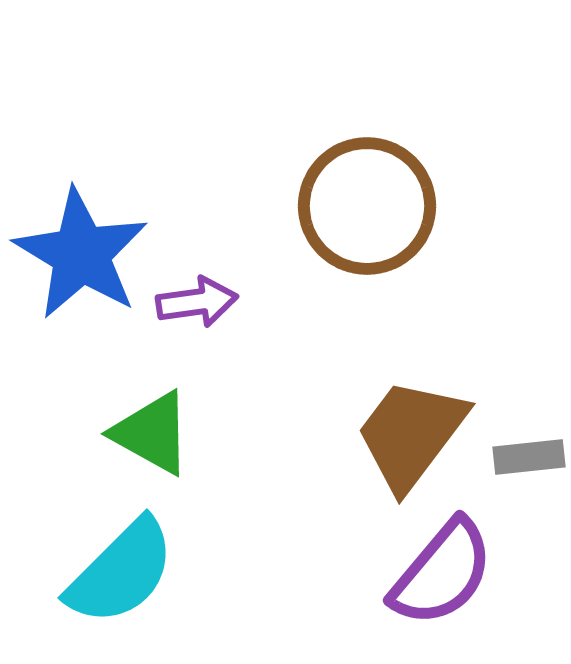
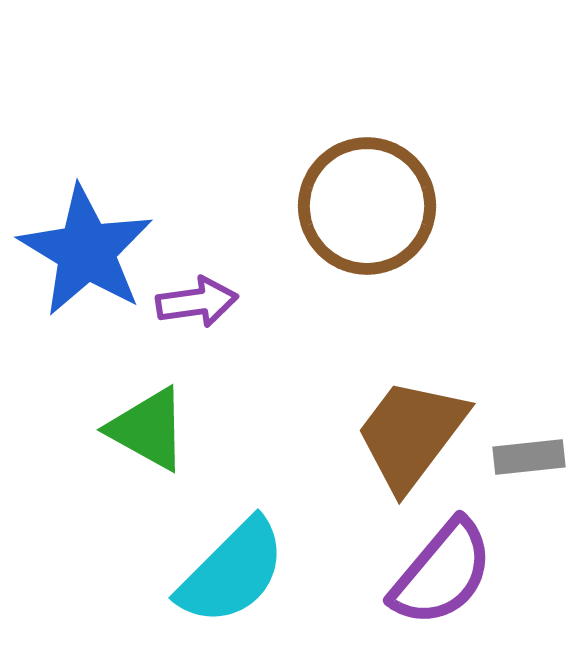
blue star: moved 5 px right, 3 px up
green triangle: moved 4 px left, 4 px up
cyan semicircle: moved 111 px right
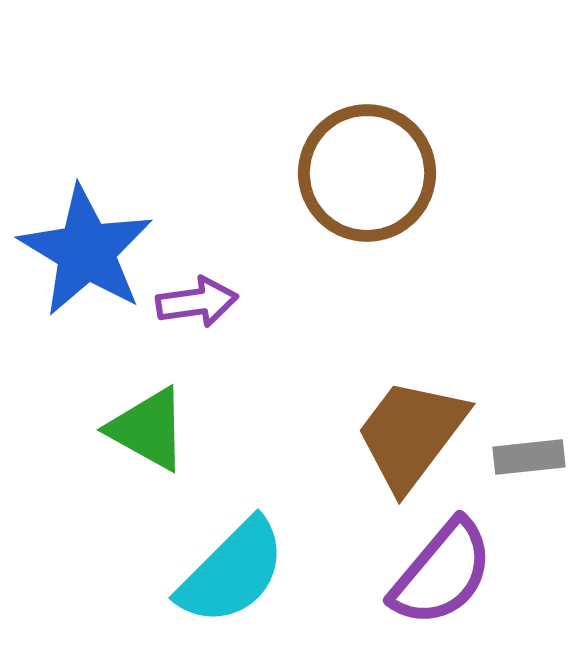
brown circle: moved 33 px up
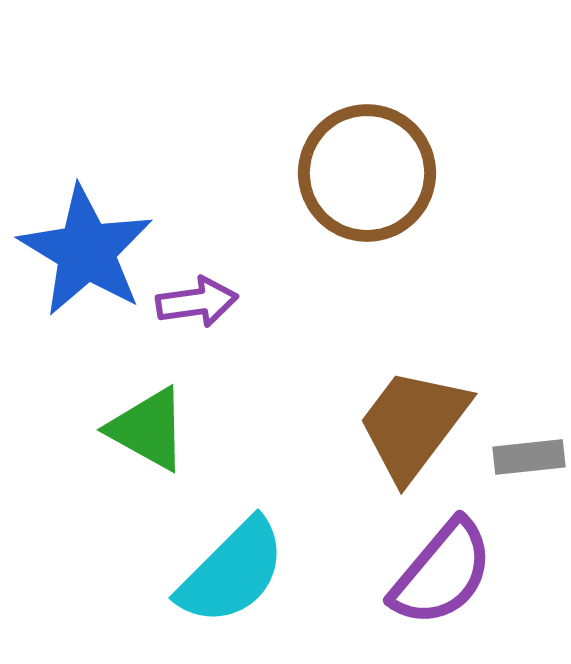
brown trapezoid: moved 2 px right, 10 px up
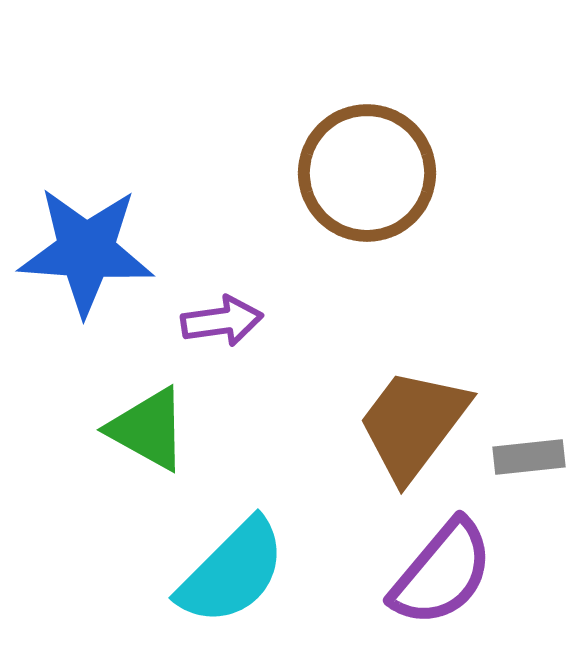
blue star: rotated 27 degrees counterclockwise
purple arrow: moved 25 px right, 19 px down
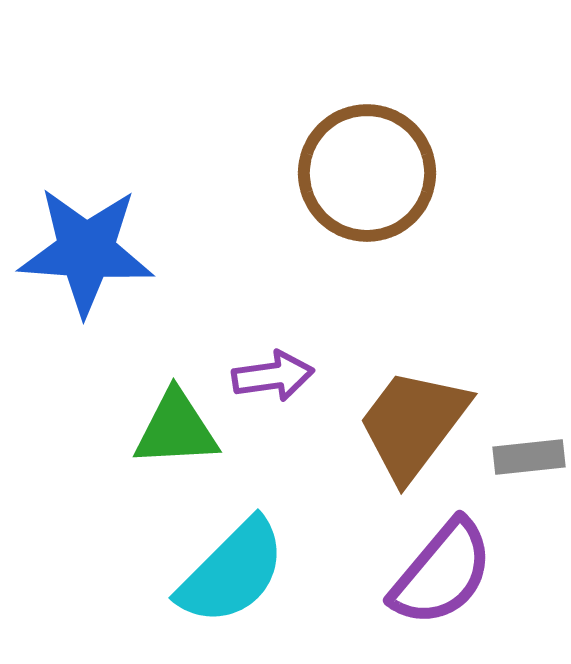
purple arrow: moved 51 px right, 55 px down
green triangle: moved 28 px right; rotated 32 degrees counterclockwise
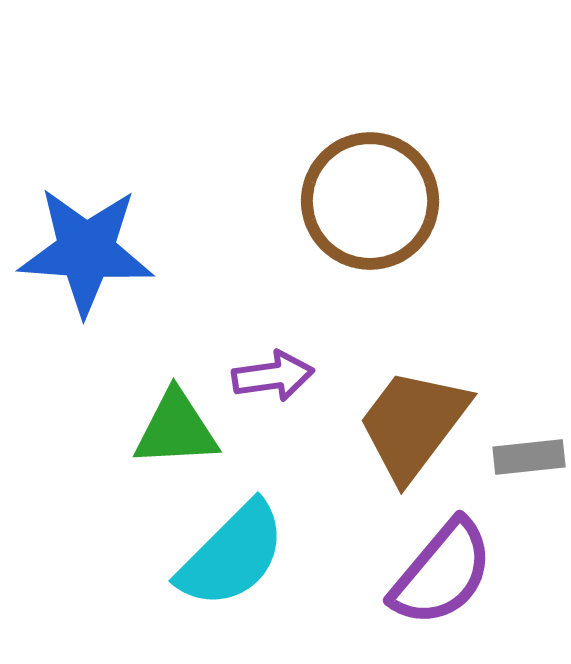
brown circle: moved 3 px right, 28 px down
cyan semicircle: moved 17 px up
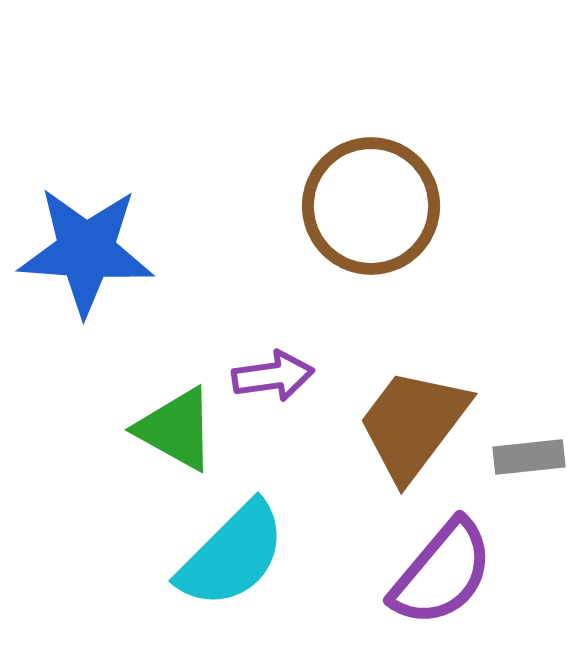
brown circle: moved 1 px right, 5 px down
green triangle: rotated 32 degrees clockwise
